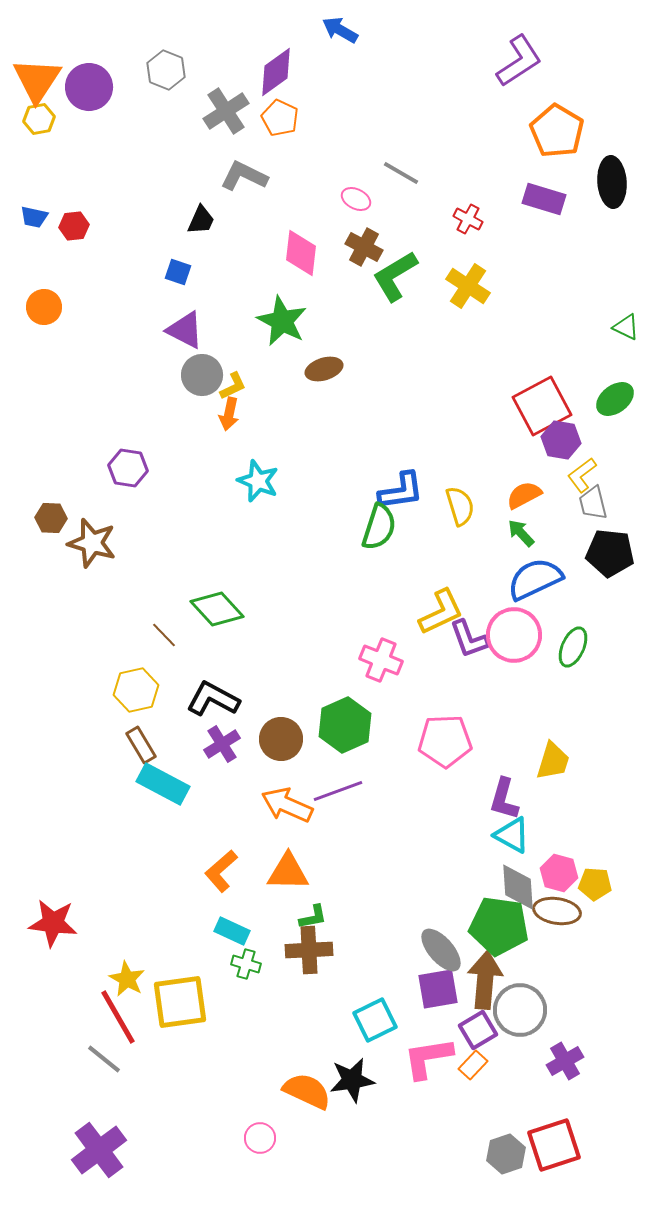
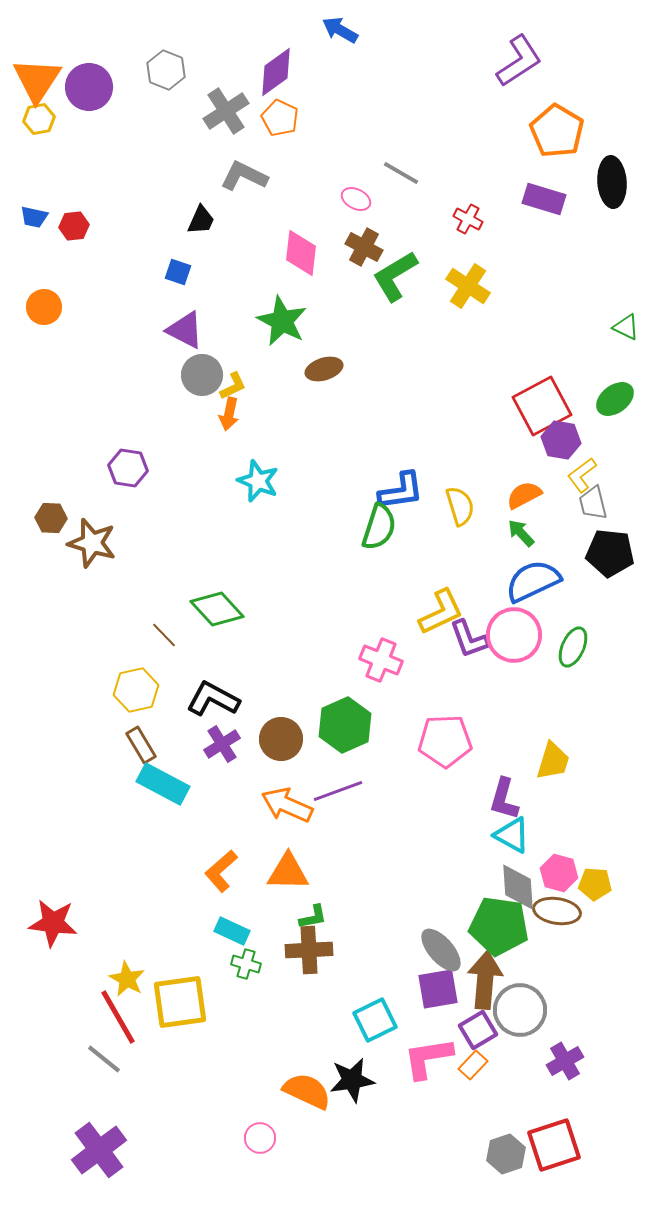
blue semicircle at (535, 579): moved 2 px left, 2 px down
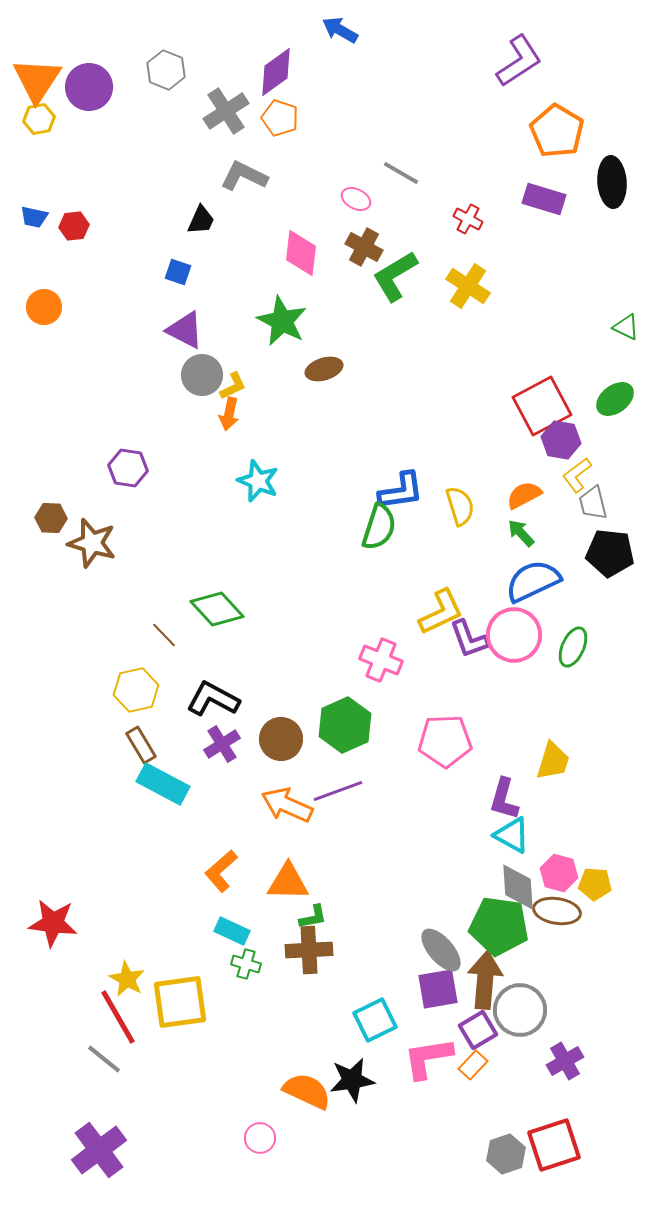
orange pentagon at (280, 118): rotated 6 degrees counterclockwise
yellow L-shape at (582, 475): moved 5 px left
orange triangle at (288, 872): moved 10 px down
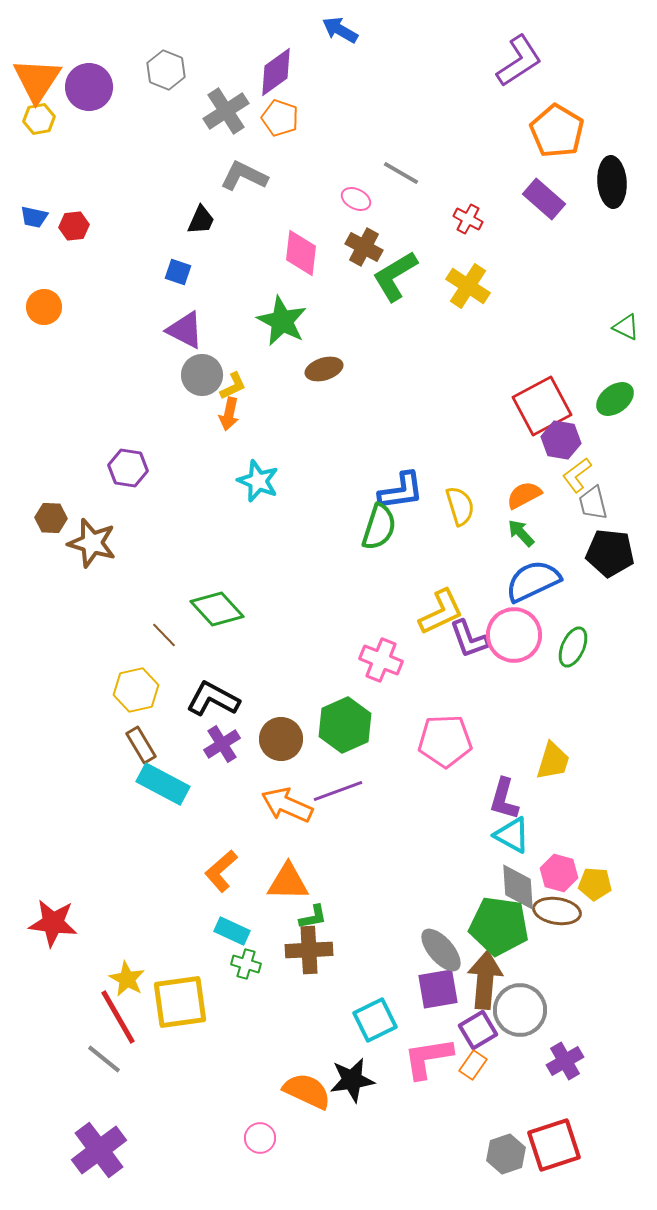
purple rectangle at (544, 199): rotated 24 degrees clockwise
orange rectangle at (473, 1065): rotated 8 degrees counterclockwise
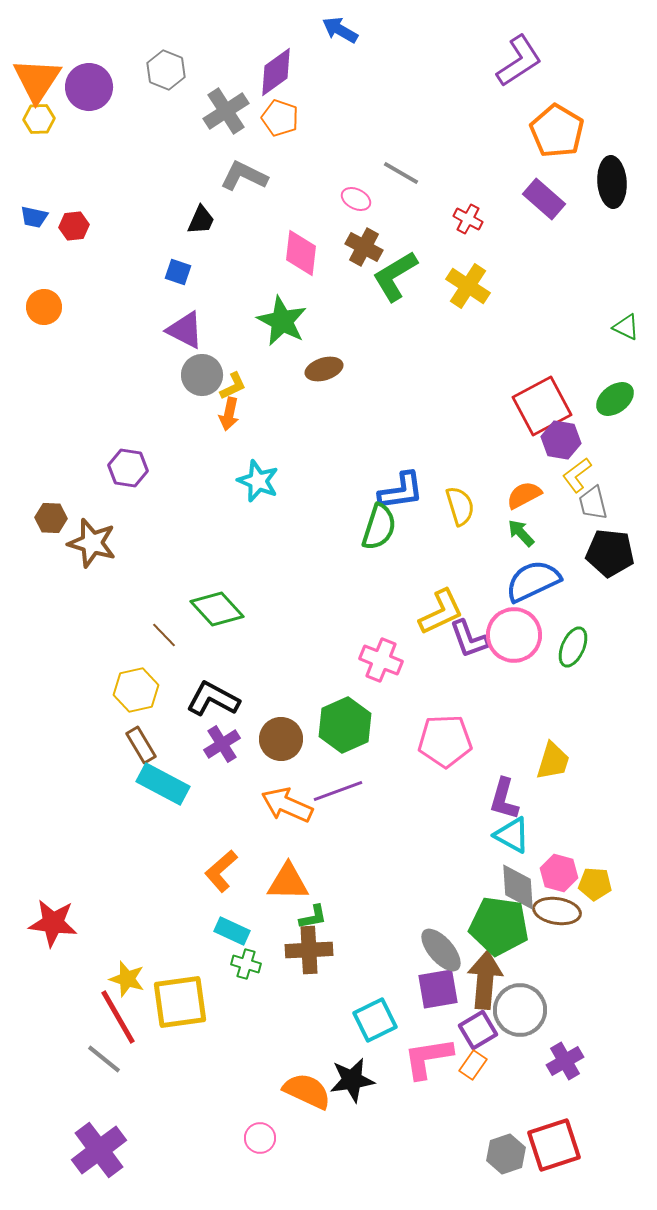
yellow hexagon at (39, 119): rotated 8 degrees clockwise
yellow star at (127, 979): rotated 12 degrees counterclockwise
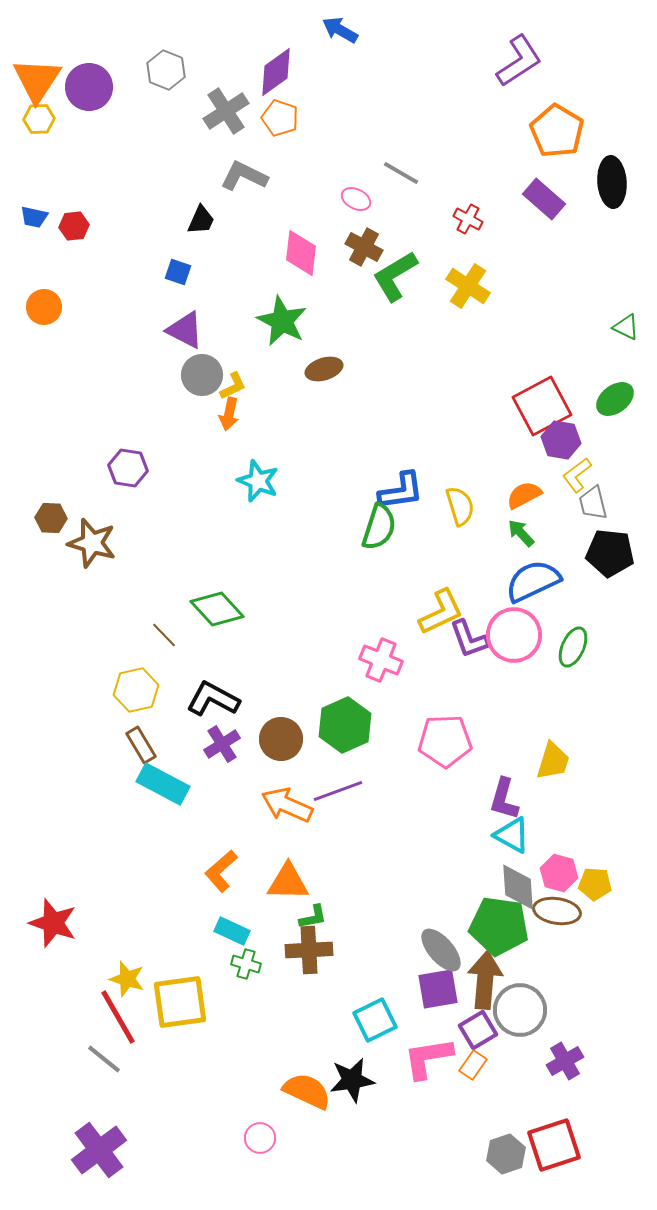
red star at (53, 923): rotated 12 degrees clockwise
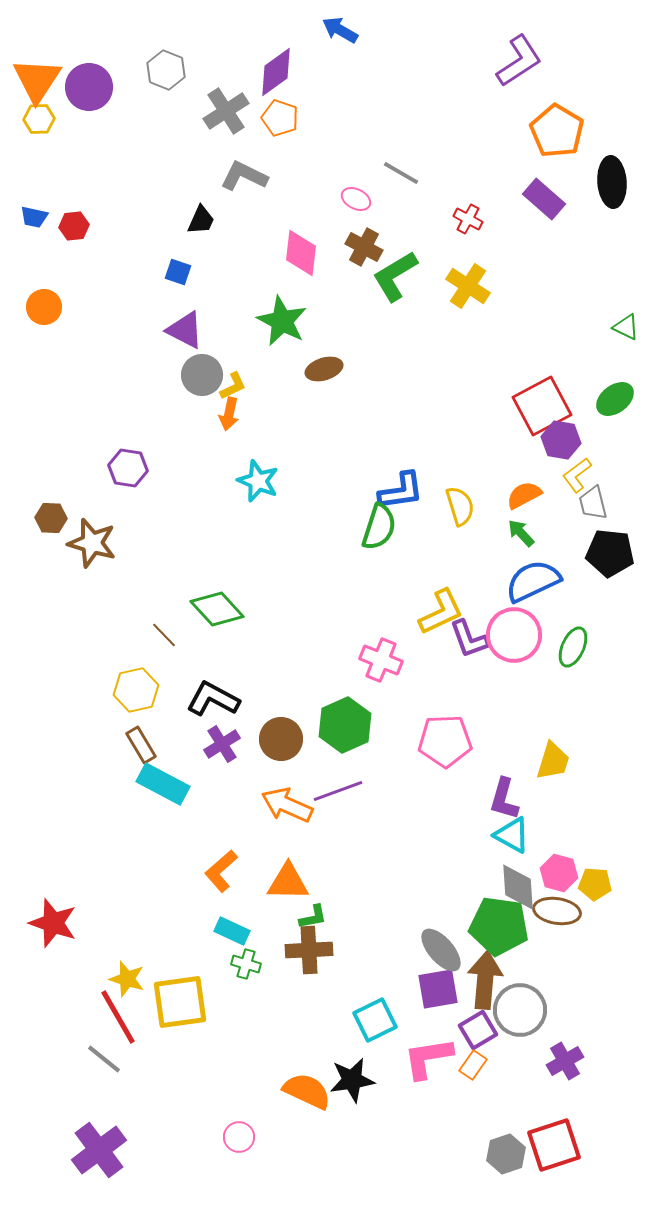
pink circle at (260, 1138): moved 21 px left, 1 px up
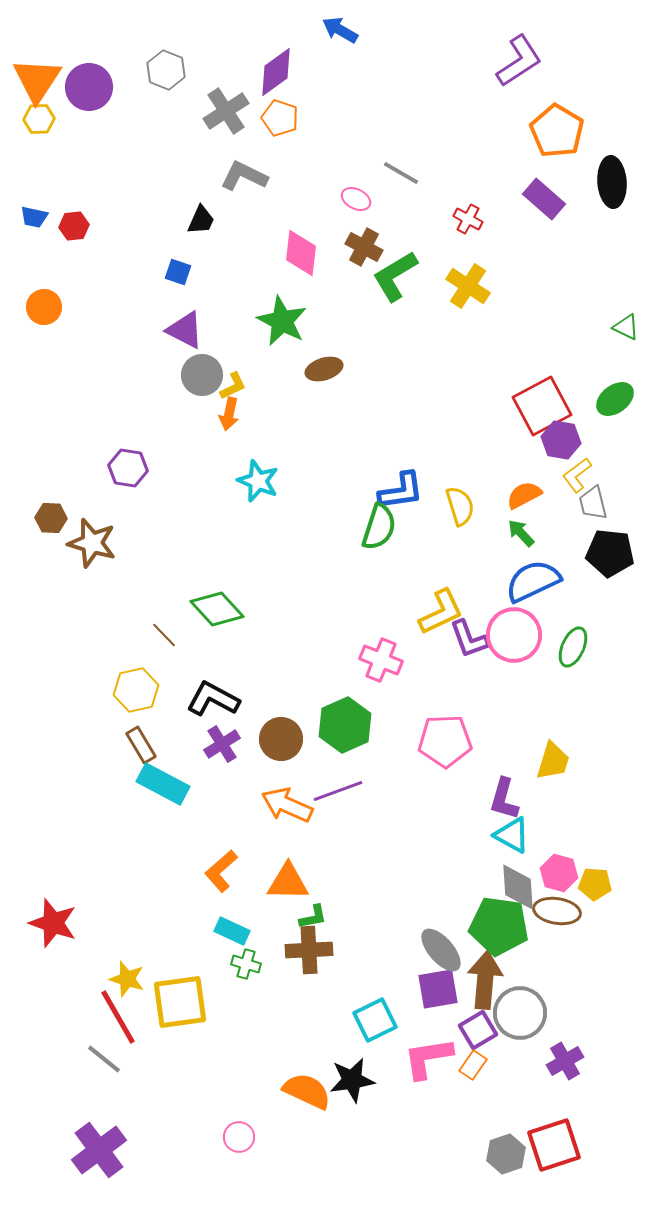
gray circle at (520, 1010): moved 3 px down
